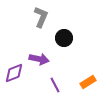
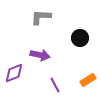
gray L-shape: rotated 110 degrees counterclockwise
black circle: moved 16 px right
purple arrow: moved 1 px right, 4 px up
orange rectangle: moved 2 px up
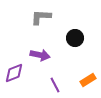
black circle: moved 5 px left
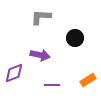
purple line: moved 3 px left; rotated 63 degrees counterclockwise
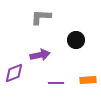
black circle: moved 1 px right, 2 px down
purple arrow: rotated 24 degrees counterclockwise
orange rectangle: rotated 28 degrees clockwise
purple line: moved 4 px right, 2 px up
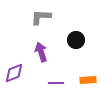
purple arrow: moved 1 px right, 3 px up; rotated 96 degrees counterclockwise
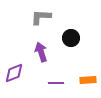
black circle: moved 5 px left, 2 px up
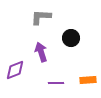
purple diamond: moved 1 px right, 3 px up
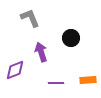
gray L-shape: moved 11 px left, 1 px down; rotated 65 degrees clockwise
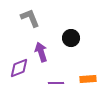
purple diamond: moved 4 px right, 2 px up
orange rectangle: moved 1 px up
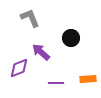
purple arrow: rotated 30 degrees counterclockwise
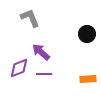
black circle: moved 16 px right, 4 px up
purple line: moved 12 px left, 9 px up
